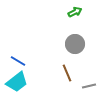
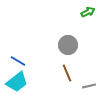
green arrow: moved 13 px right
gray circle: moved 7 px left, 1 px down
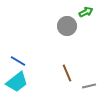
green arrow: moved 2 px left
gray circle: moved 1 px left, 19 px up
